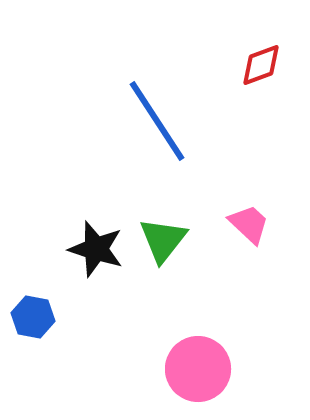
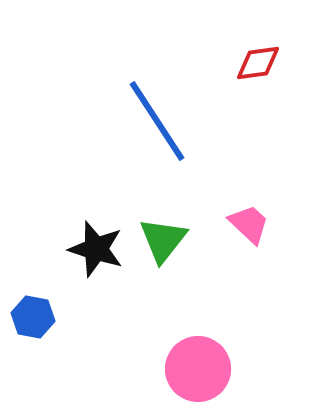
red diamond: moved 3 px left, 2 px up; rotated 12 degrees clockwise
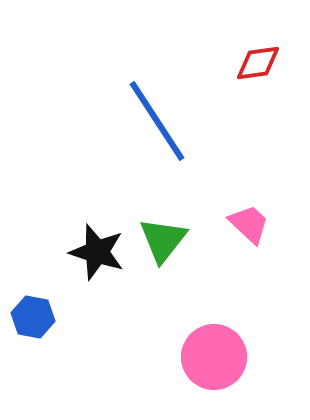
black star: moved 1 px right, 3 px down
pink circle: moved 16 px right, 12 px up
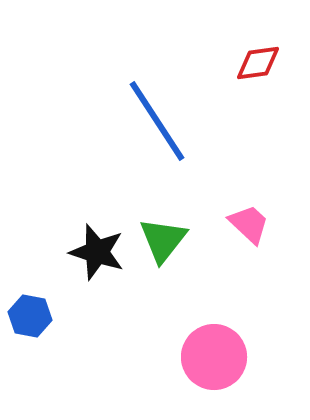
blue hexagon: moved 3 px left, 1 px up
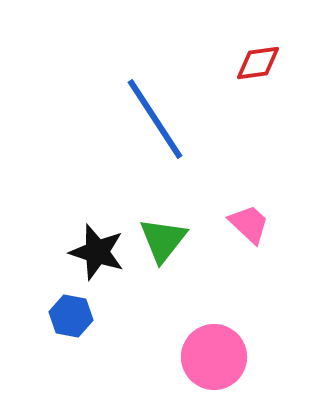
blue line: moved 2 px left, 2 px up
blue hexagon: moved 41 px right
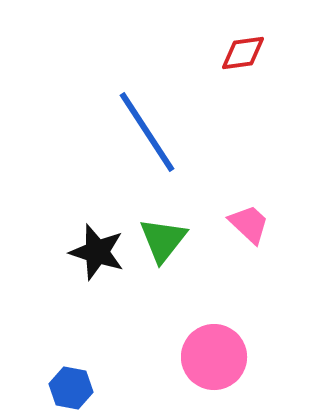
red diamond: moved 15 px left, 10 px up
blue line: moved 8 px left, 13 px down
blue hexagon: moved 72 px down
